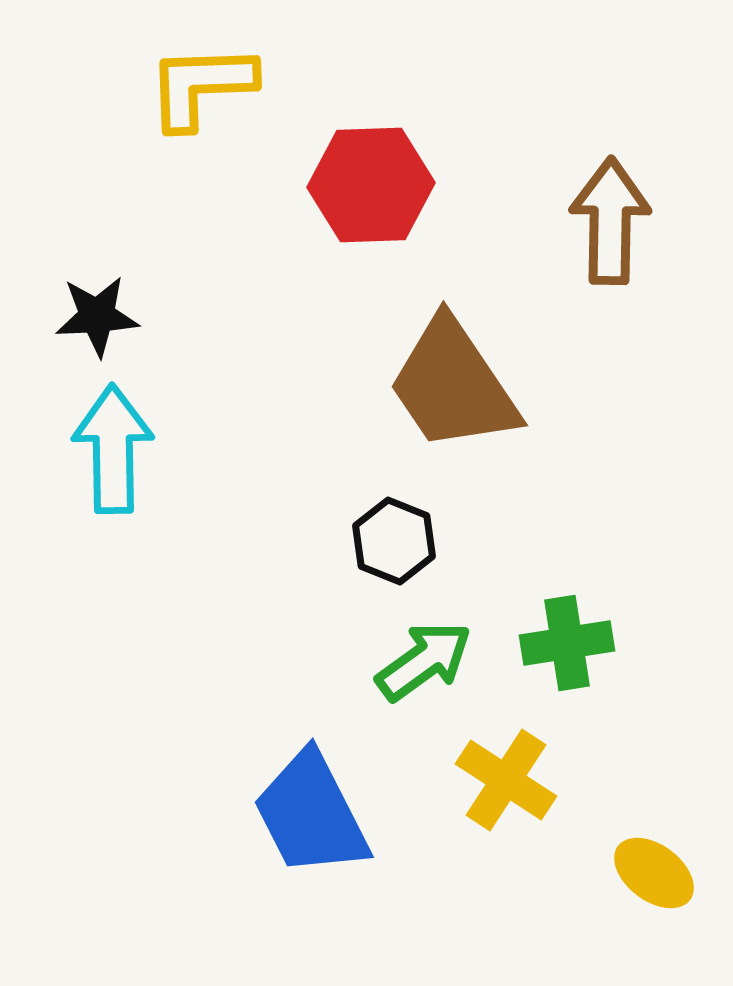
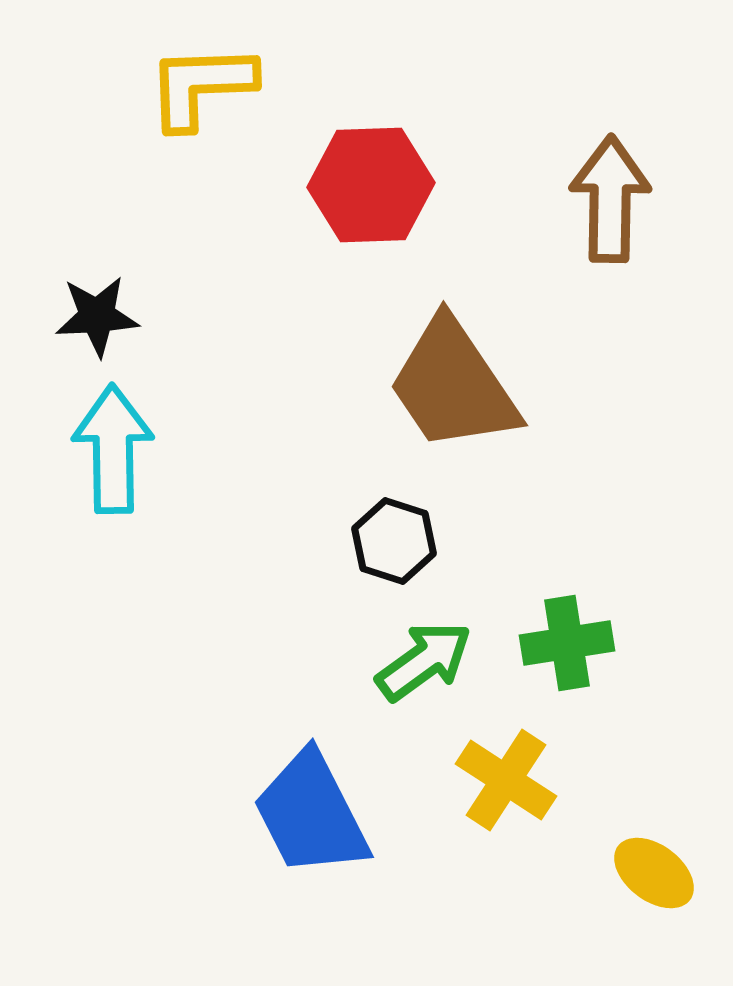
brown arrow: moved 22 px up
black hexagon: rotated 4 degrees counterclockwise
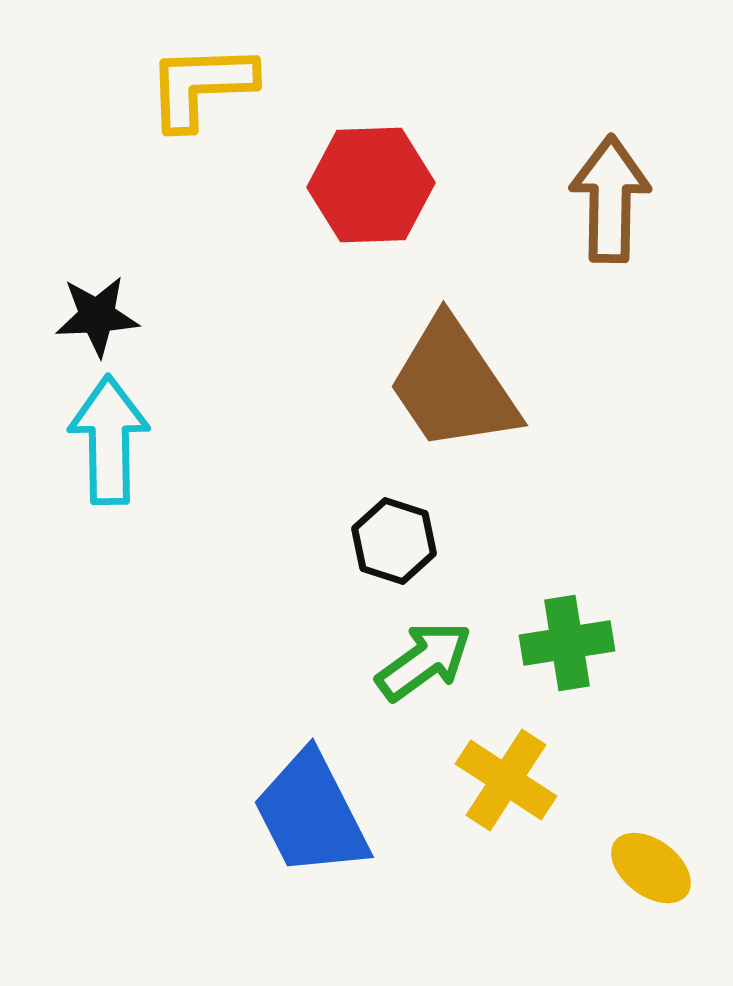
cyan arrow: moved 4 px left, 9 px up
yellow ellipse: moved 3 px left, 5 px up
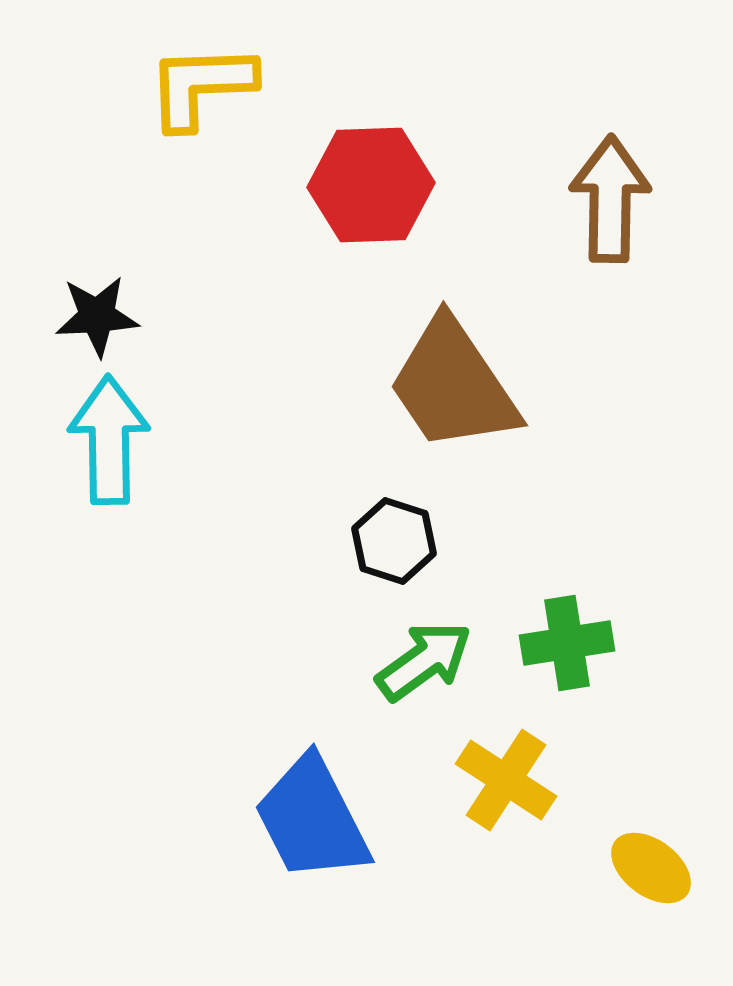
blue trapezoid: moved 1 px right, 5 px down
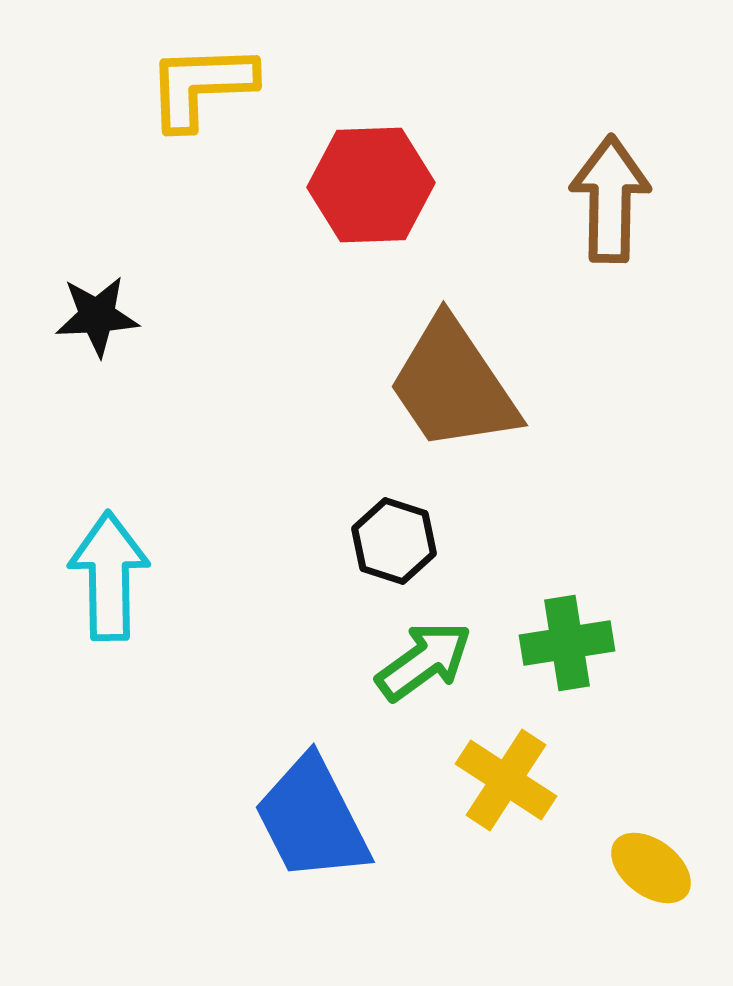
cyan arrow: moved 136 px down
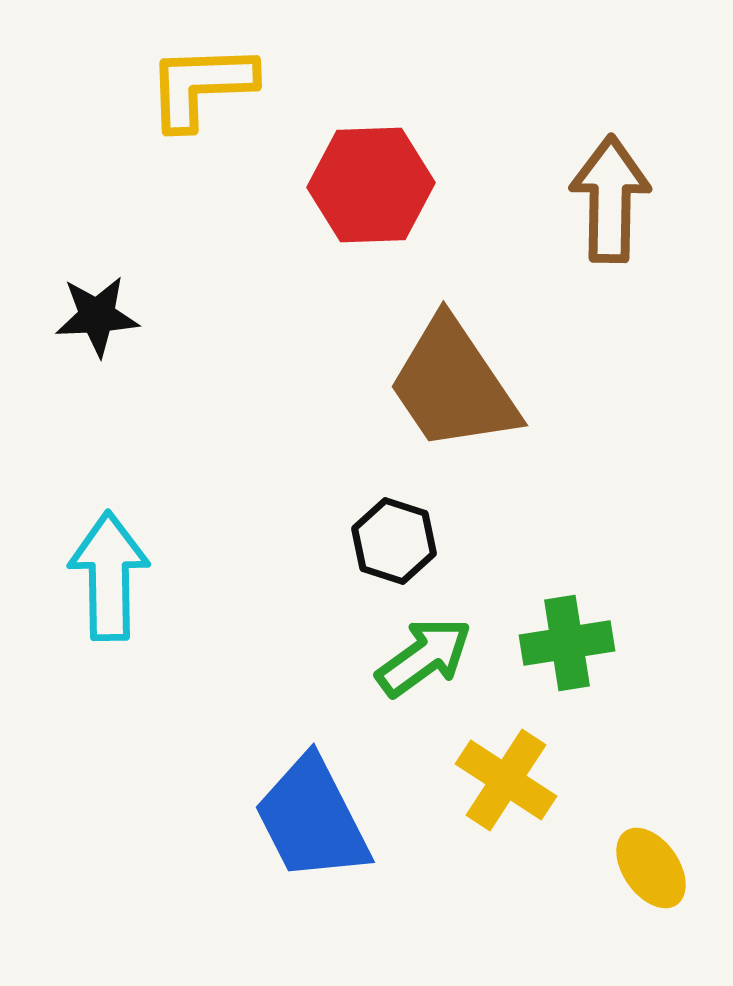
green arrow: moved 4 px up
yellow ellipse: rotated 18 degrees clockwise
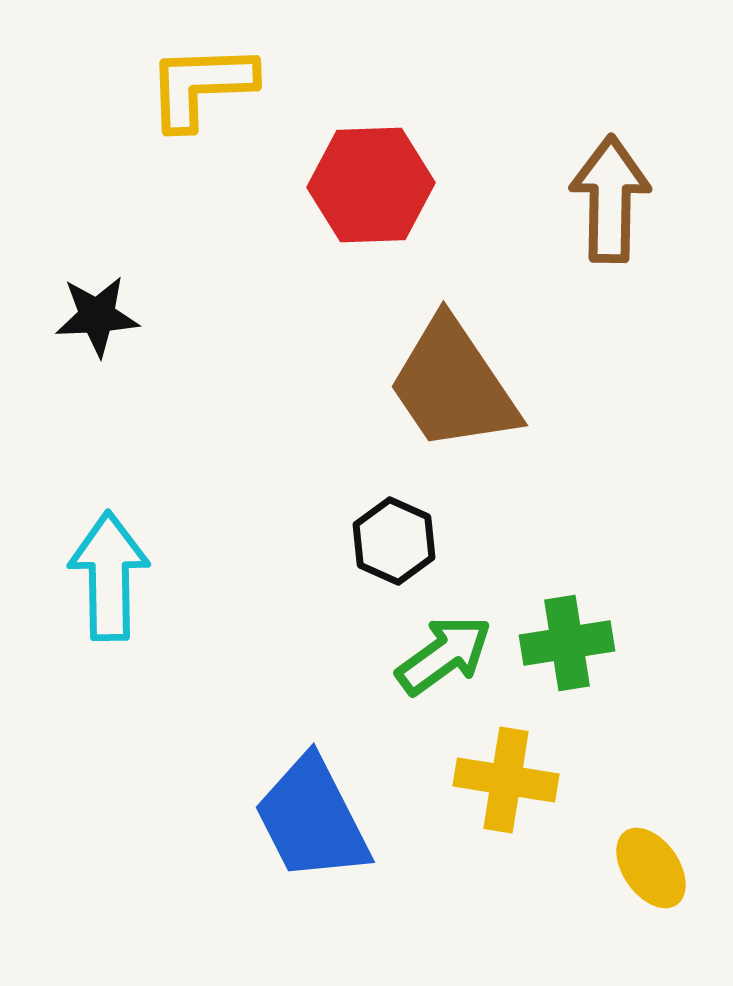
black hexagon: rotated 6 degrees clockwise
green arrow: moved 20 px right, 2 px up
yellow cross: rotated 24 degrees counterclockwise
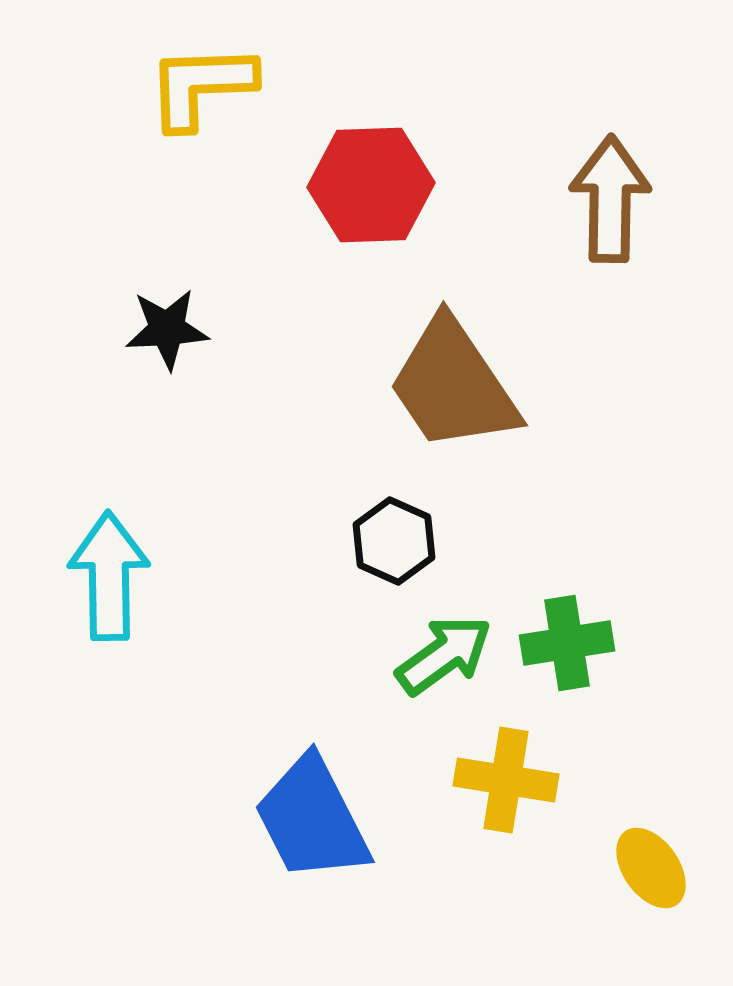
black star: moved 70 px right, 13 px down
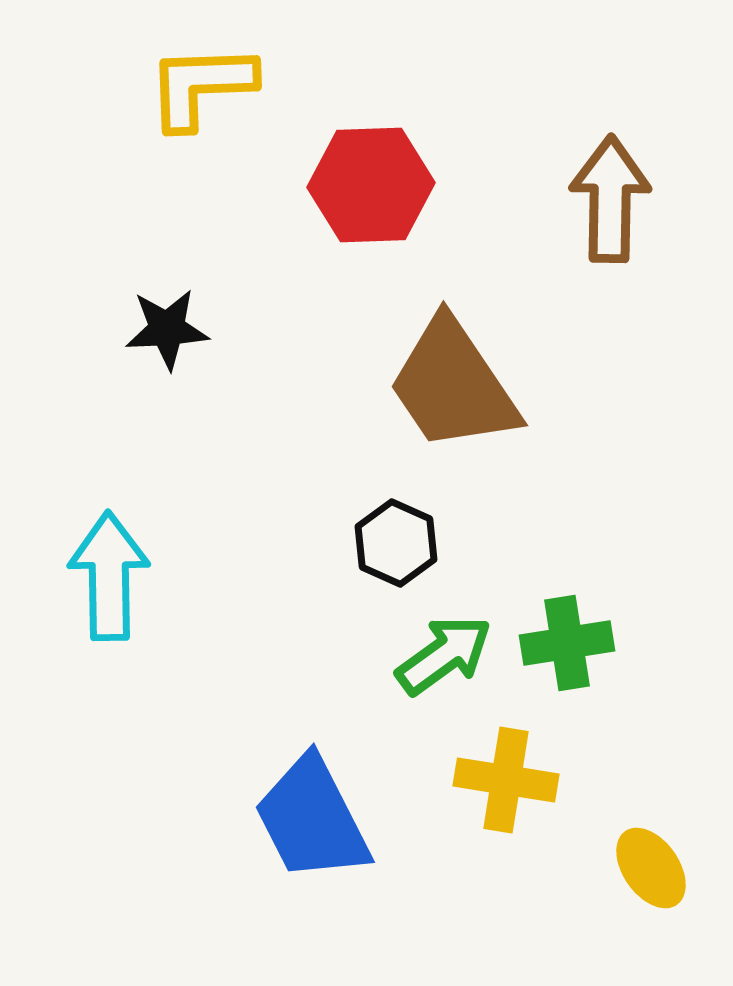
black hexagon: moved 2 px right, 2 px down
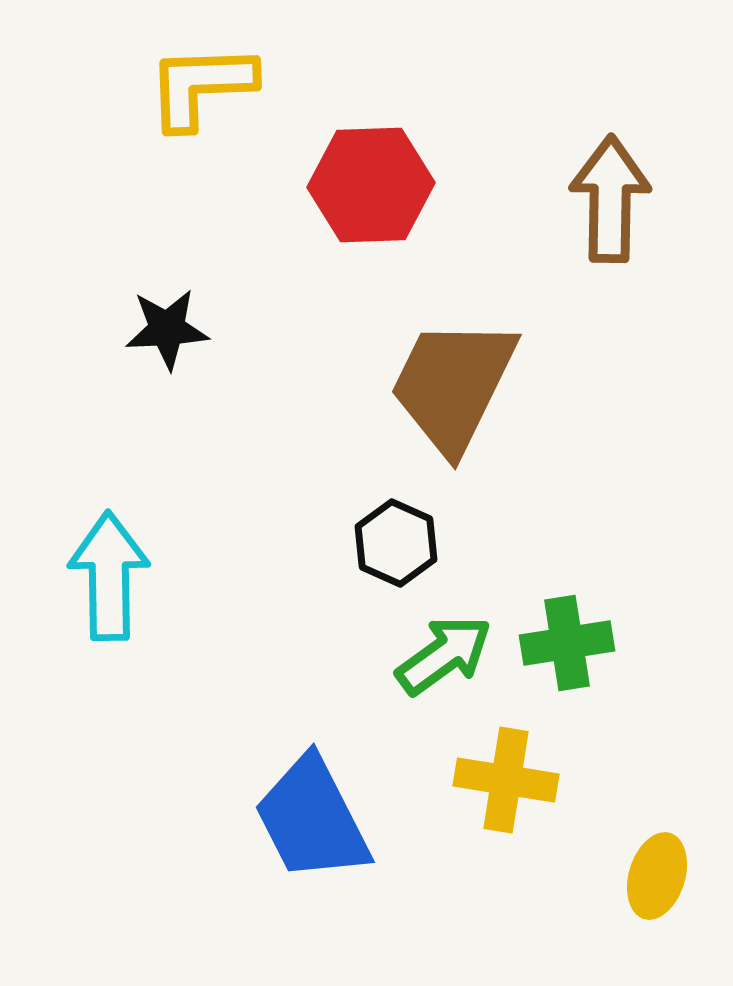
brown trapezoid: rotated 60 degrees clockwise
yellow ellipse: moved 6 px right, 8 px down; rotated 52 degrees clockwise
